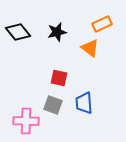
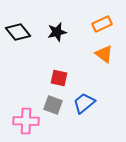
orange triangle: moved 14 px right, 6 px down
blue trapezoid: rotated 55 degrees clockwise
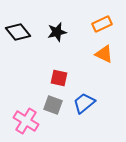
orange triangle: rotated 12 degrees counterclockwise
pink cross: rotated 30 degrees clockwise
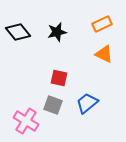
blue trapezoid: moved 3 px right
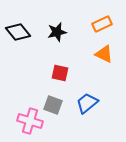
red square: moved 1 px right, 5 px up
pink cross: moved 4 px right; rotated 15 degrees counterclockwise
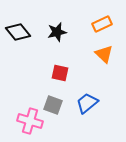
orange triangle: rotated 18 degrees clockwise
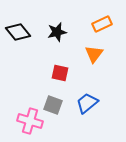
orange triangle: moved 10 px left; rotated 24 degrees clockwise
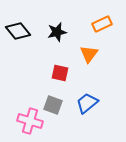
black diamond: moved 1 px up
orange triangle: moved 5 px left
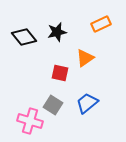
orange rectangle: moved 1 px left
black diamond: moved 6 px right, 6 px down
orange triangle: moved 4 px left, 4 px down; rotated 18 degrees clockwise
gray square: rotated 12 degrees clockwise
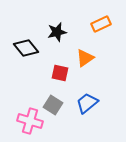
black diamond: moved 2 px right, 11 px down
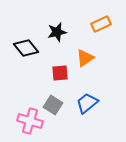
red square: rotated 18 degrees counterclockwise
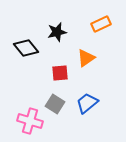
orange triangle: moved 1 px right
gray square: moved 2 px right, 1 px up
